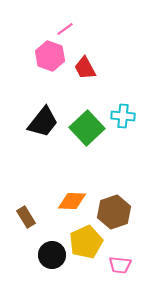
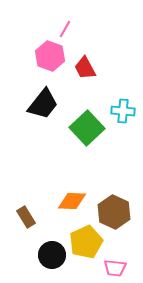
pink line: rotated 24 degrees counterclockwise
cyan cross: moved 5 px up
black trapezoid: moved 18 px up
brown hexagon: rotated 16 degrees counterclockwise
pink trapezoid: moved 5 px left, 3 px down
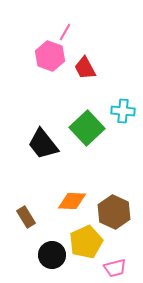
pink line: moved 3 px down
black trapezoid: moved 40 px down; rotated 104 degrees clockwise
pink trapezoid: rotated 20 degrees counterclockwise
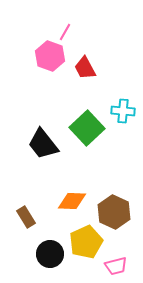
black circle: moved 2 px left, 1 px up
pink trapezoid: moved 1 px right, 2 px up
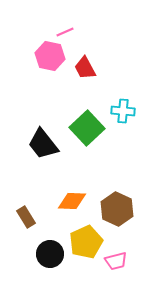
pink line: rotated 36 degrees clockwise
pink hexagon: rotated 8 degrees counterclockwise
brown hexagon: moved 3 px right, 3 px up
pink trapezoid: moved 5 px up
